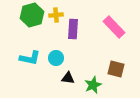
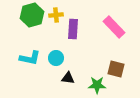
green star: moved 4 px right; rotated 24 degrees clockwise
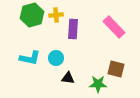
green star: moved 1 px right, 1 px up
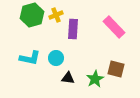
yellow cross: rotated 16 degrees counterclockwise
green star: moved 3 px left, 5 px up; rotated 30 degrees counterclockwise
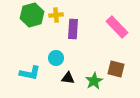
yellow cross: rotated 16 degrees clockwise
pink rectangle: moved 3 px right
cyan L-shape: moved 15 px down
green star: moved 1 px left, 2 px down
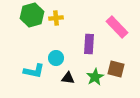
yellow cross: moved 3 px down
purple rectangle: moved 16 px right, 15 px down
cyan L-shape: moved 4 px right, 2 px up
green star: moved 1 px right, 4 px up
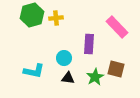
cyan circle: moved 8 px right
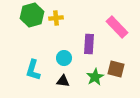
cyan L-shape: moved 1 px left, 1 px up; rotated 95 degrees clockwise
black triangle: moved 5 px left, 3 px down
